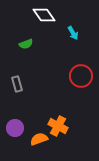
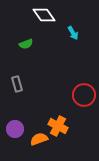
red circle: moved 3 px right, 19 px down
purple circle: moved 1 px down
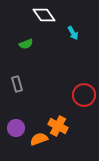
purple circle: moved 1 px right, 1 px up
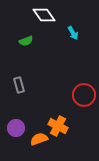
green semicircle: moved 3 px up
gray rectangle: moved 2 px right, 1 px down
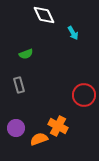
white diamond: rotated 10 degrees clockwise
green semicircle: moved 13 px down
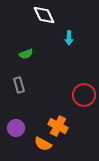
cyan arrow: moved 4 px left, 5 px down; rotated 32 degrees clockwise
orange semicircle: moved 4 px right, 5 px down; rotated 132 degrees counterclockwise
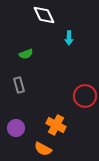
red circle: moved 1 px right, 1 px down
orange cross: moved 2 px left, 1 px up
orange semicircle: moved 5 px down
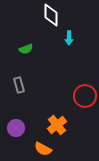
white diamond: moved 7 px right; rotated 25 degrees clockwise
green semicircle: moved 5 px up
orange cross: moved 1 px right; rotated 24 degrees clockwise
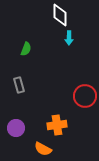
white diamond: moved 9 px right
green semicircle: rotated 48 degrees counterclockwise
orange cross: rotated 30 degrees clockwise
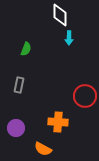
gray rectangle: rotated 28 degrees clockwise
orange cross: moved 1 px right, 3 px up; rotated 12 degrees clockwise
